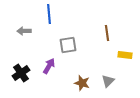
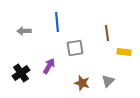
blue line: moved 8 px right, 8 px down
gray square: moved 7 px right, 3 px down
yellow rectangle: moved 1 px left, 3 px up
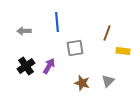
brown line: rotated 28 degrees clockwise
yellow rectangle: moved 1 px left, 1 px up
black cross: moved 5 px right, 7 px up
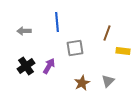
brown star: rotated 28 degrees clockwise
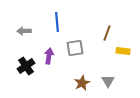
purple arrow: moved 10 px up; rotated 21 degrees counterclockwise
gray triangle: rotated 16 degrees counterclockwise
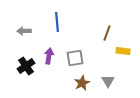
gray square: moved 10 px down
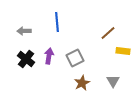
brown line: moved 1 px right; rotated 28 degrees clockwise
gray square: rotated 18 degrees counterclockwise
black cross: moved 7 px up; rotated 18 degrees counterclockwise
gray triangle: moved 5 px right
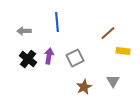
black cross: moved 2 px right
brown star: moved 2 px right, 4 px down
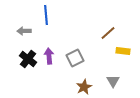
blue line: moved 11 px left, 7 px up
purple arrow: rotated 14 degrees counterclockwise
